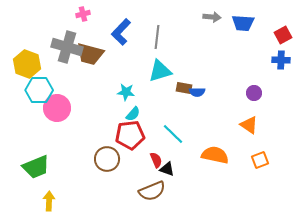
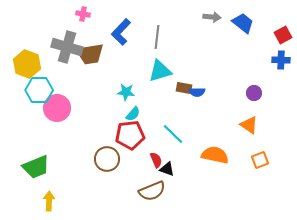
pink cross: rotated 24 degrees clockwise
blue trapezoid: rotated 145 degrees counterclockwise
brown trapezoid: rotated 24 degrees counterclockwise
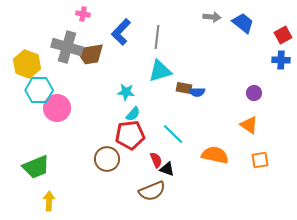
orange square: rotated 12 degrees clockwise
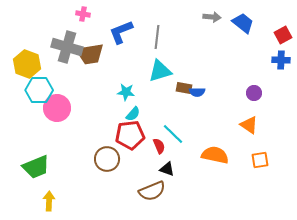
blue L-shape: rotated 24 degrees clockwise
red semicircle: moved 3 px right, 14 px up
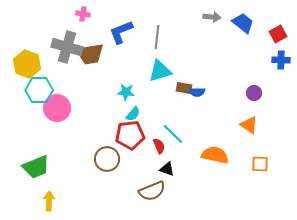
red square: moved 5 px left, 1 px up
orange square: moved 4 px down; rotated 12 degrees clockwise
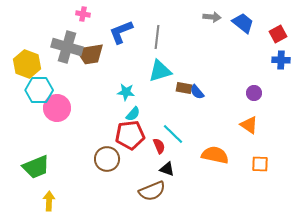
blue semicircle: rotated 49 degrees clockwise
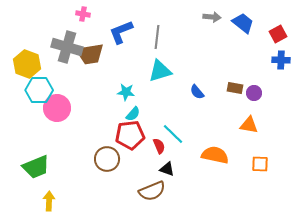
brown rectangle: moved 51 px right
orange triangle: rotated 24 degrees counterclockwise
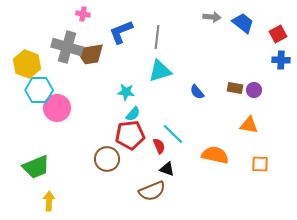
purple circle: moved 3 px up
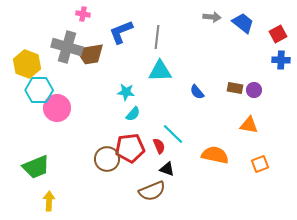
cyan triangle: rotated 15 degrees clockwise
red pentagon: moved 13 px down
orange square: rotated 24 degrees counterclockwise
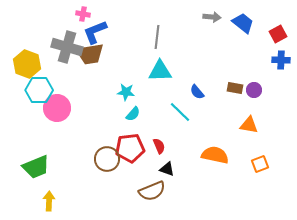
blue L-shape: moved 26 px left
cyan line: moved 7 px right, 22 px up
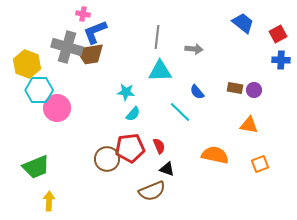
gray arrow: moved 18 px left, 32 px down
